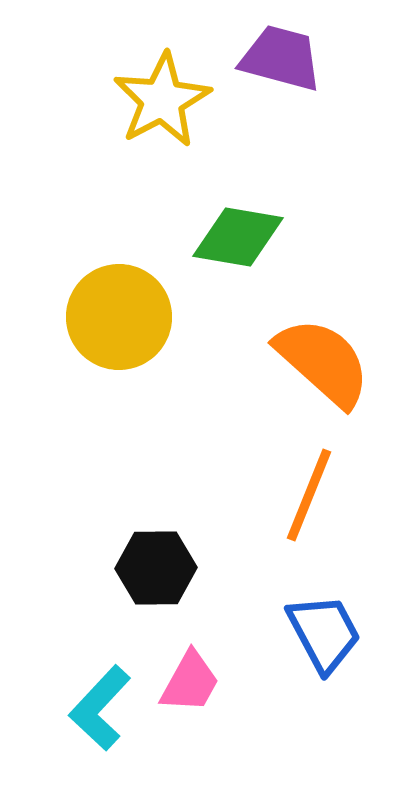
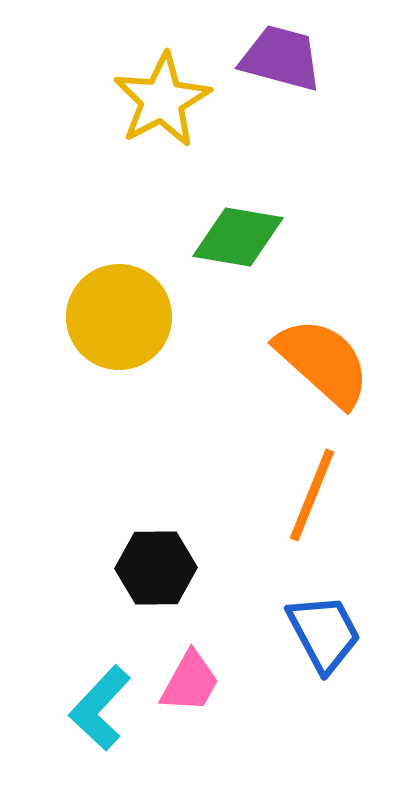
orange line: moved 3 px right
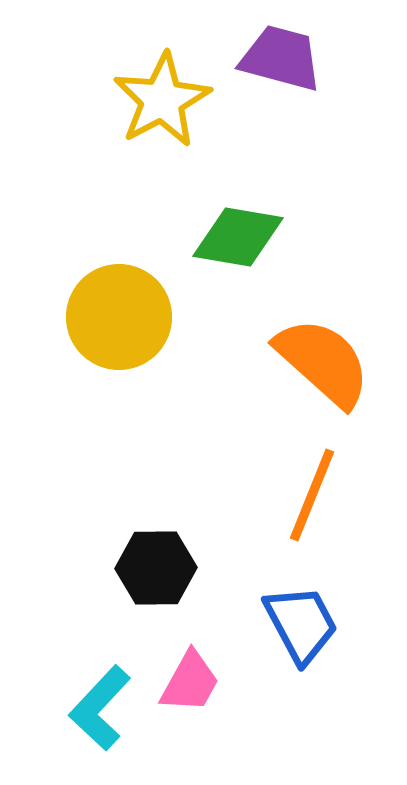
blue trapezoid: moved 23 px left, 9 px up
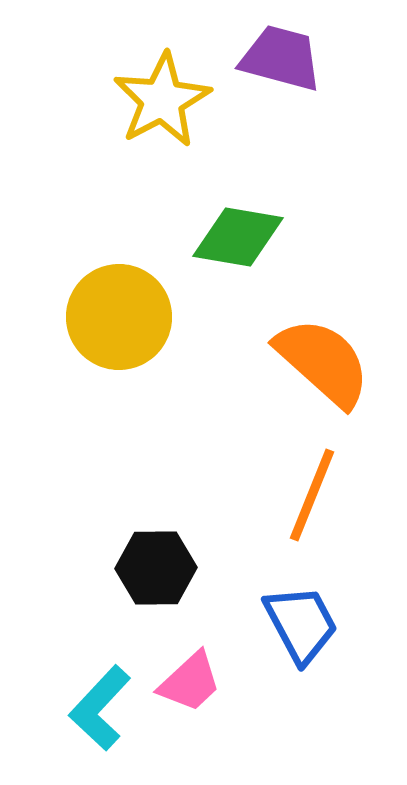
pink trapezoid: rotated 18 degrees clockwise
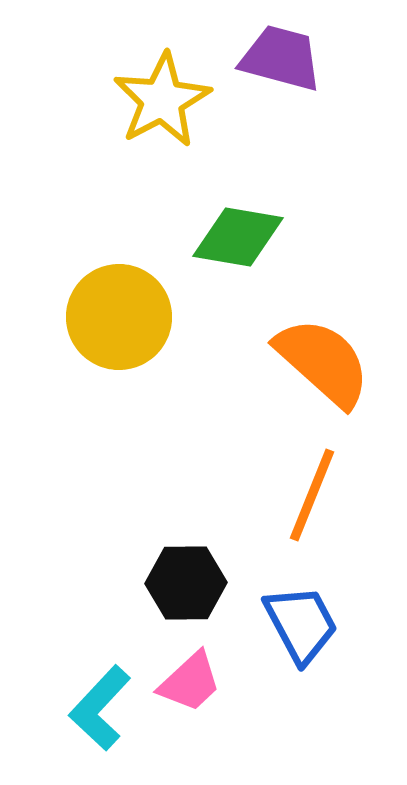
black hexagon: moved 30 px right, 15 px down
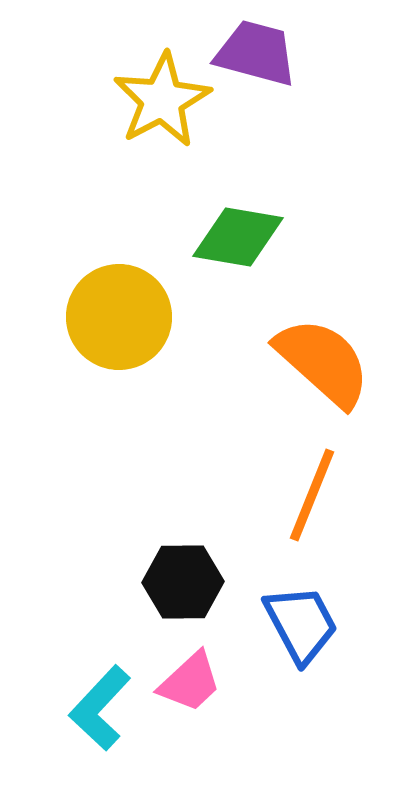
purple trapezoid: moved 25 px left, 5 px up
black hexagon: moved 3 px left, 1 px up
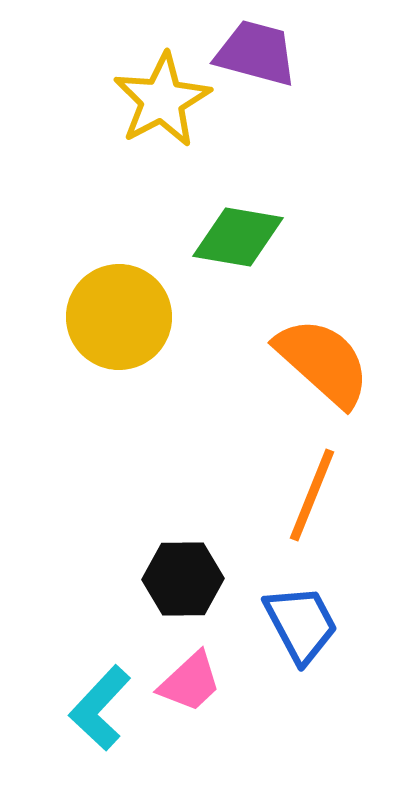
black hexagon: moved 3 px up
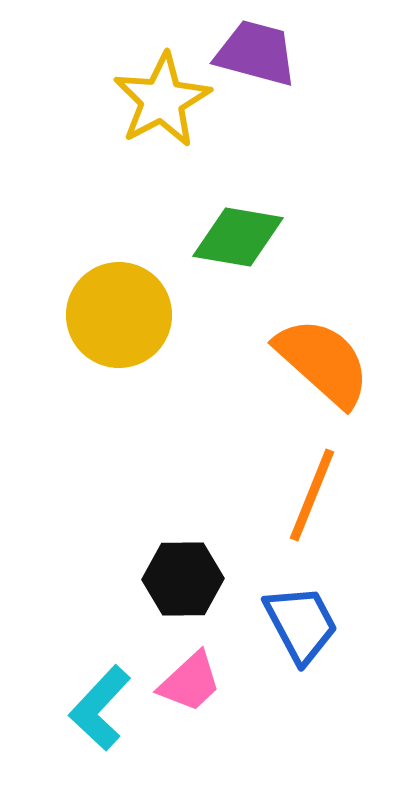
yellow circle: moved 2 px up
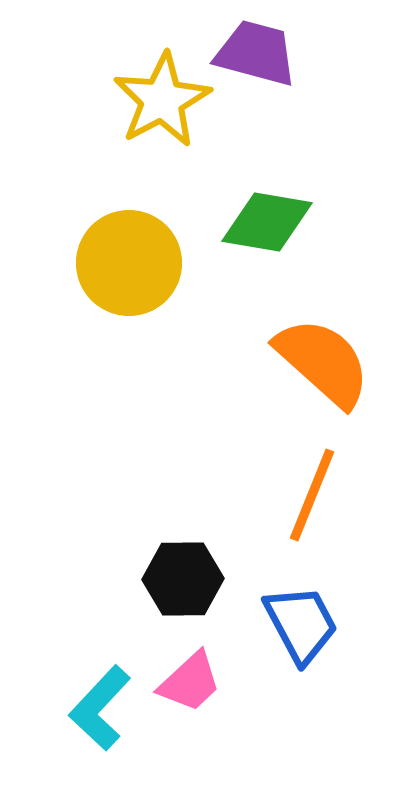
green diamond: moved 29 px right, 15 px up
yellow circle: moved 10 px right, 52 px up
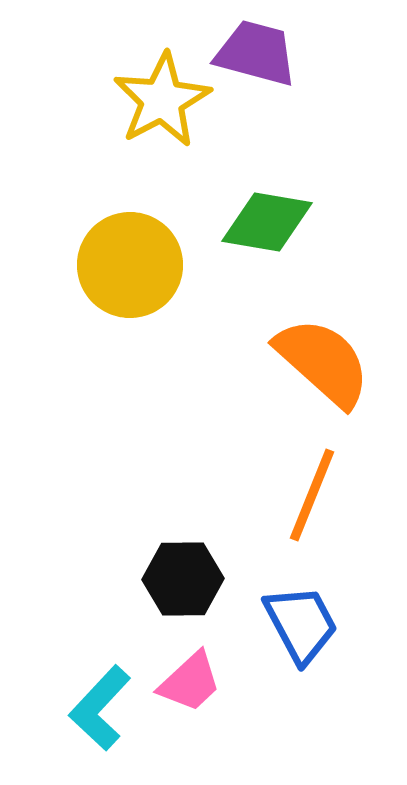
yellow circle: moved 1 px right, 2 px down
